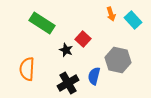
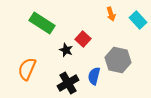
cyan rectangle: moved 5 px right
orange semicircle: rotated 20 degrees clockwise
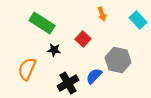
orange arrow: moved 9 px left
black star: moved 12 px left; rotated 16 degrees counterclockwise
blue semicircle: rotated 30 degrees clockwise
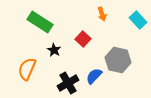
green rectangle: moved 2 px left, 1 px up
black star: rotated 24 degrees clockwise
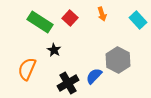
red square: moved 13 px left, 21 px up
gray hexagon: rotated 15 degrees clockwise
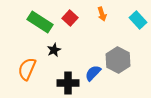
black star: rotated 16 degrees clockwise
blue semicircle: moved 1 px left, 3 px up
black cross: rotated 30 degrees clockwise
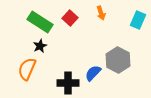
orange arrow: moved 1 px left, 1 px up
cyan rectangle: rotated 66 degrees clockwise
black star: moved 14 px left, 4 px up
